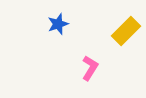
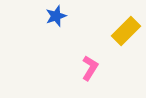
blue star: moved 2 px left, 8 px up
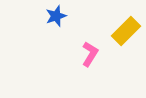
pink L-shape: moved 14 px up
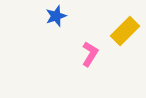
yellow rectangle: moved 1 px left
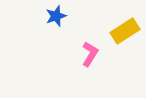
yellow rectangle: rotated 12 degrees clockwise
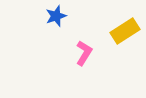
pink L-shape: moved 6 px left, 1 px up
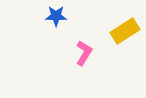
blue star: rotated 20 degrees clockwise
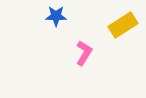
yellow rectangle: moved 2 px left, 6 px up
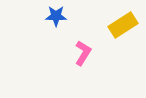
pink L-shape: moved 1 px left
